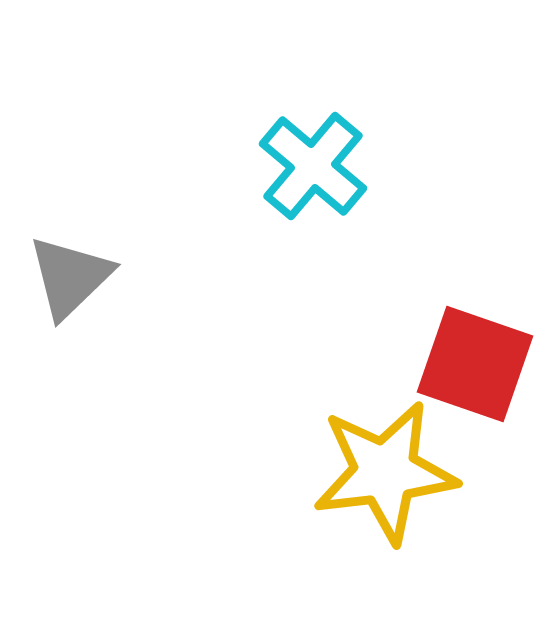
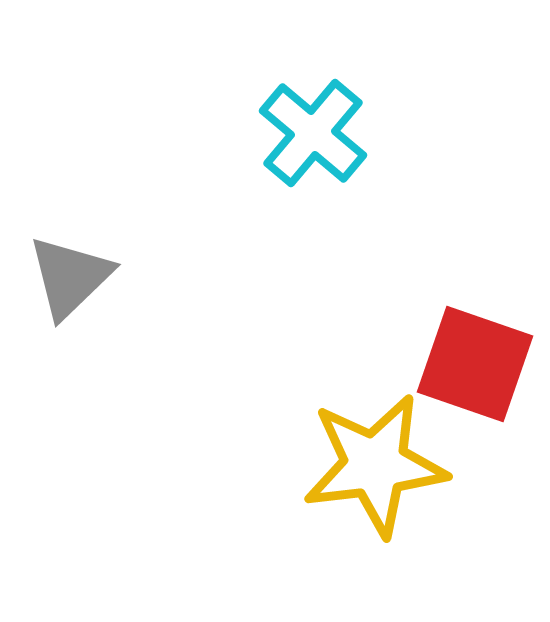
cyan cross: moved 33 px up
yellow star: moved 10 px left, 7 px up
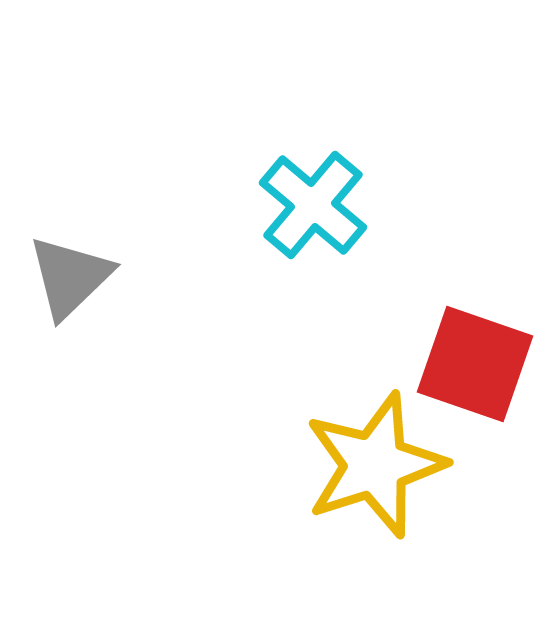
cyan cross: moved 72 px down
yellow star: rotated 11 degrees counterclockwise
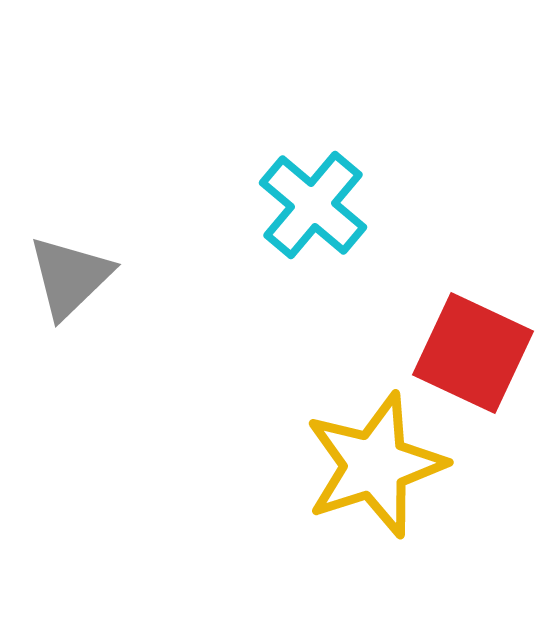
red square: moved 2 px left, 11 px up; rotated 6 degrees clockwise
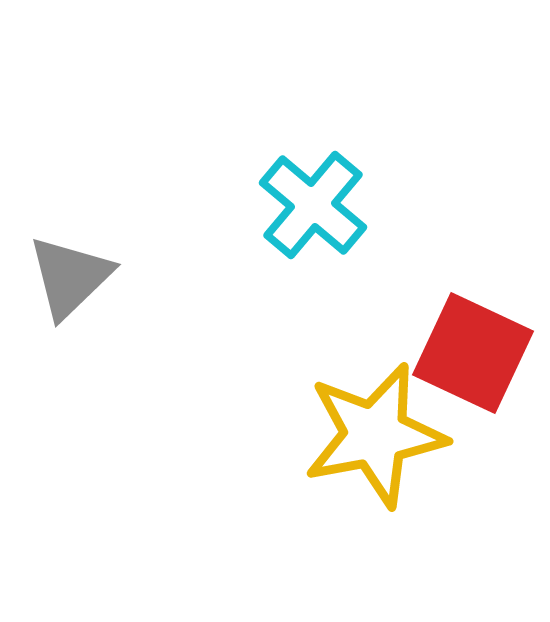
yellow star: moved 30 px up; rotated 7 degrees clockwise
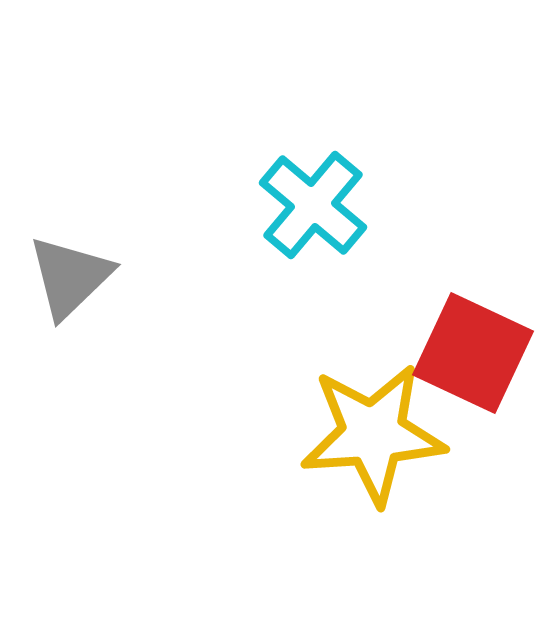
yellow star: moved 2 px left, 1 px up; rotated 7 degrees clockwise
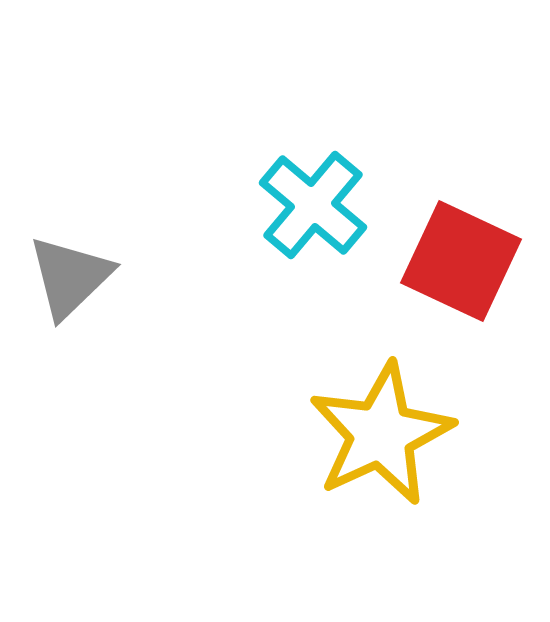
red square: moved 12 px left, 92 px up
yellow star: moved 8 px right; rotated 21 degrees counterclockwise
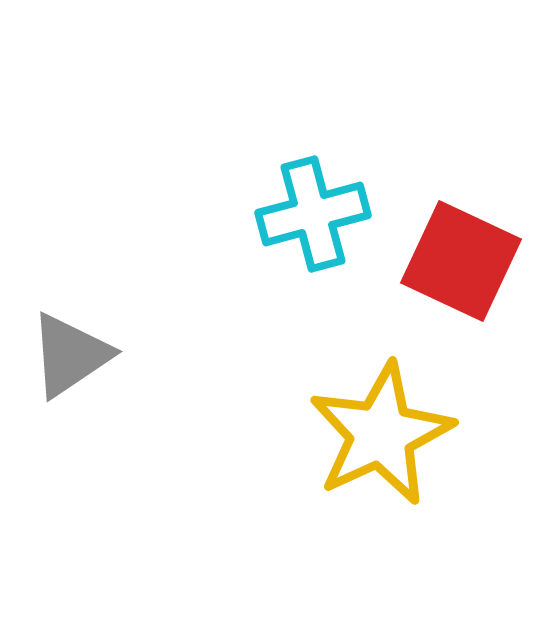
cyan cross: moved 9 px down; rotated 35 degrees clockwise
gray triangle: moved 78 px down; rotated 10 degrees clockwise
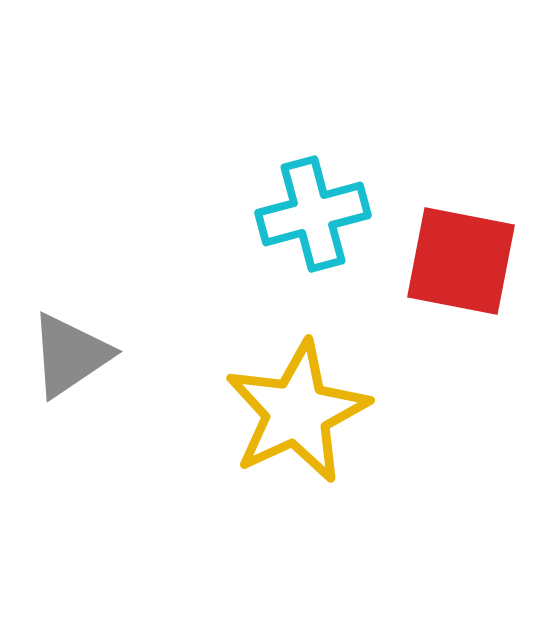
red square: rotated 14 degrees counterclockwise
yellow star: moved 84 px left, 22 px up
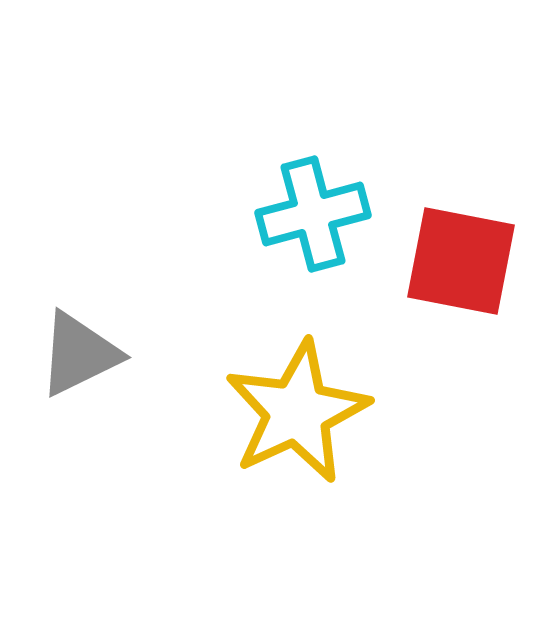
gray triangle: moved 9 px right, 1 px up; rotated 8 degrees clockwise
